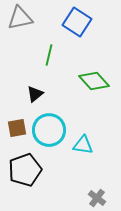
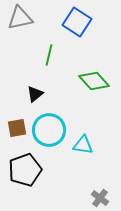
gray cross: moved 3 px right
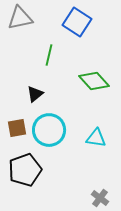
cyan triangle: moved 13 px right, 7 px up
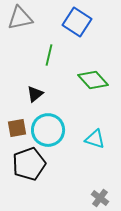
green diamond: moved 1 px left, 1 px up
cyan circle: moved 1 px left
cyan triangle: moved 1 px left, 1 px down; rotated 10 degrees clockwise
black pentagon: moved 4 px right, 6 px up
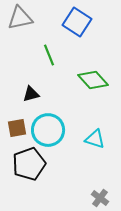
green line: rotated 35 degrees counterclockwise
black triangle: moved 4 px left; rotated 24 degrees clockwise
